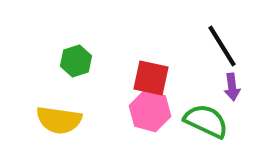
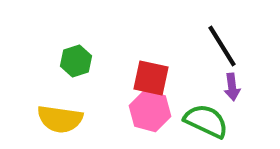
yellow semicircle: moved 1 px right, 1 px up
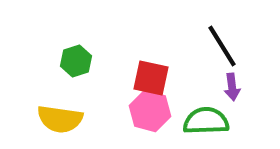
green semicircle: rotated 27 degrees counterclockwise
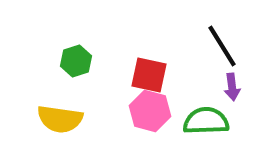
red square: moved 2 px left, 3 px up
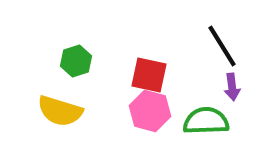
yellow semicircle: moved 8 px up; rotated 9 degrees clockwise
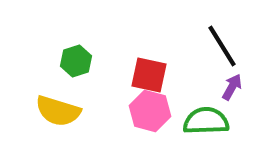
purple arrow: rotated 144 degrees counterclockwise
yellow semicircle: moved 2 px left
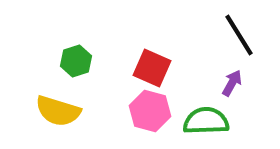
black line: moved 17 px right, 11 px up
red square: moved 3 px right, 7 px up; rotated 12 degrees clockwise
purple arrow: moved 4 px up
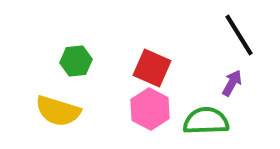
green hexagon: rotated 12 degrees clockwise
pink hexagon: moved 2 px up; rotated 12 degrees clockwise
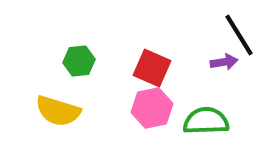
green hexagon: moved 3 px right
purple arrow: moved 8 px left, 21 px up; rotated 52 degrees clockwise
pink hexagon: moved 2 px right, 1 px up; rotated 21 degrees clockwise
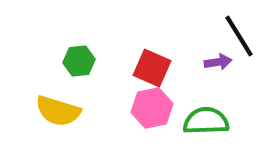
black line: moved 1 px down
purple arrow: moved 6 px left
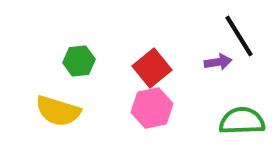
red square: rotated 27 degrees clockwise
green semicircle: moved 36 px right
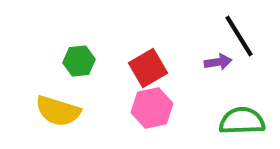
red square: moved 4 px left; rotated 9 degrees clockwise
